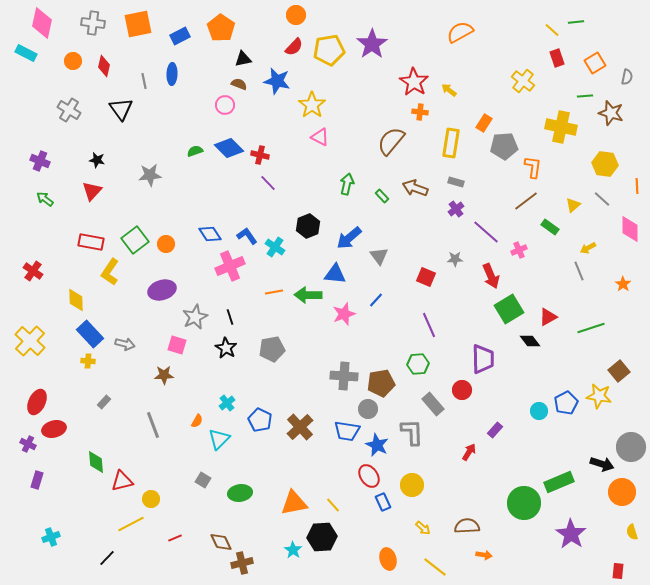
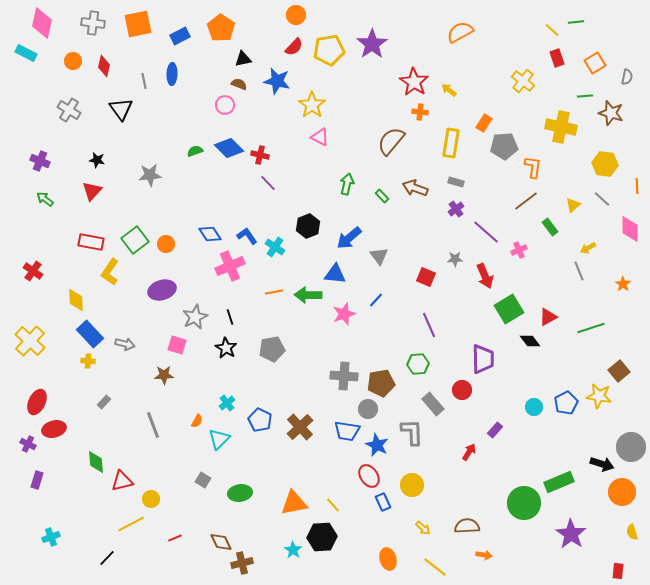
green rectangle at (550, 227): rotated 18 degrees clockwise
red arrow at (491, 276): moved 6 px left
cyan circle at (539, 411): moved 5 px left, 4 px up
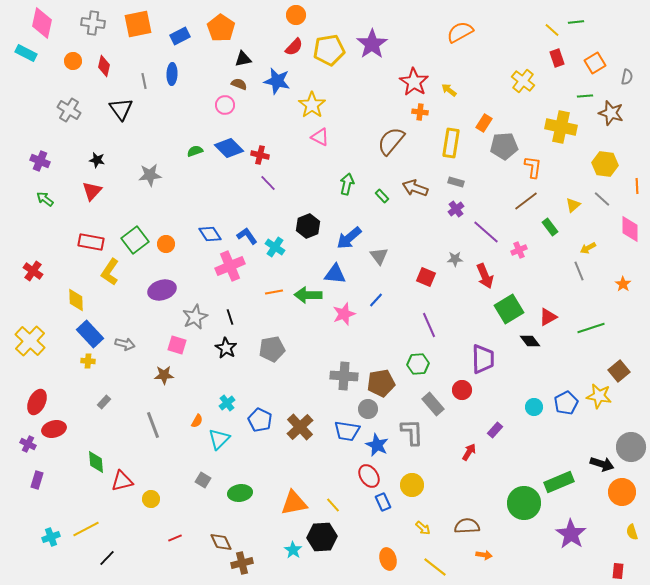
yellow line at (131, 524): moved 45 px left, 5 px down
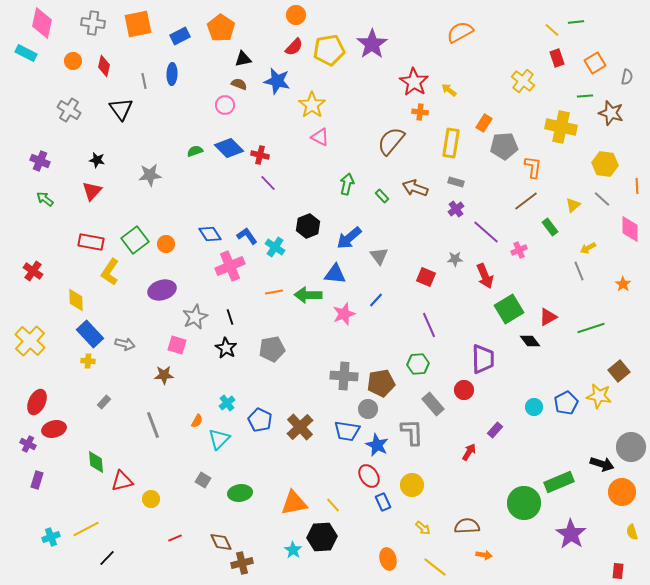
red circle at (462, 390): moved 2 px right
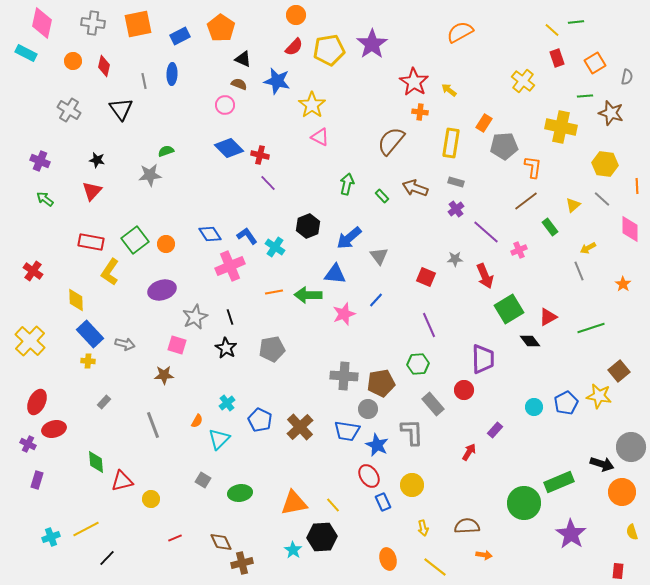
black triangle at (243, 59): rotated 36 degrees clockwise
green semicircle at (195, 151): moved 29 px left
yellow arrow at (423, 528): rotated 35 degrees clockwise
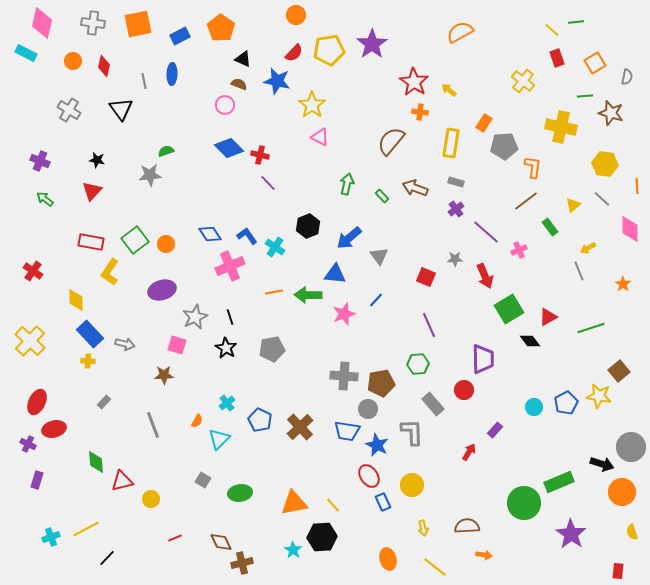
red semicircle at (294, 47): moved 6 px down
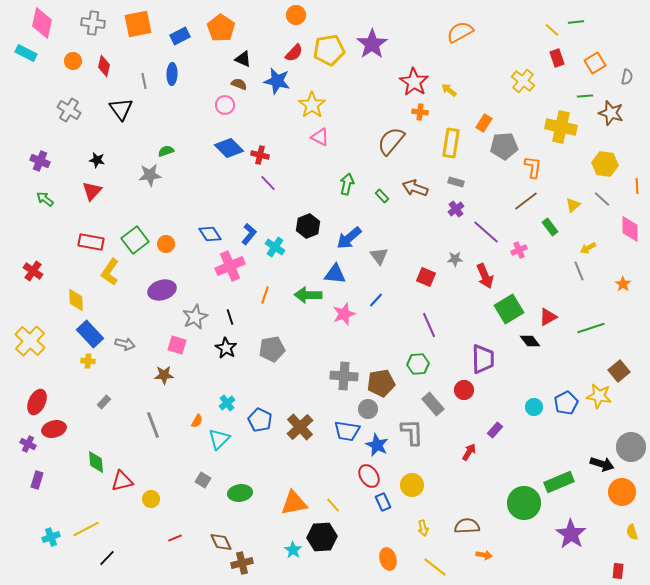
blue L-shape at (247, 236): moved 2 px right, 2 px up; rotated 75 degrees clockwise
orange line at (274, 292): moved 9 px left, 3 px down; rotated 60 degrees counterclockwise
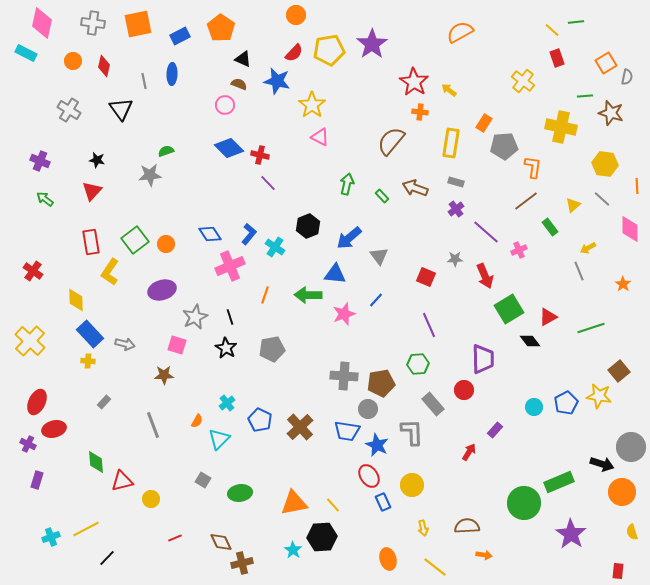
orange square at (595, 63): moved 11 px right
red rectangle at (91, 242): rotated 70 degrees clockwise
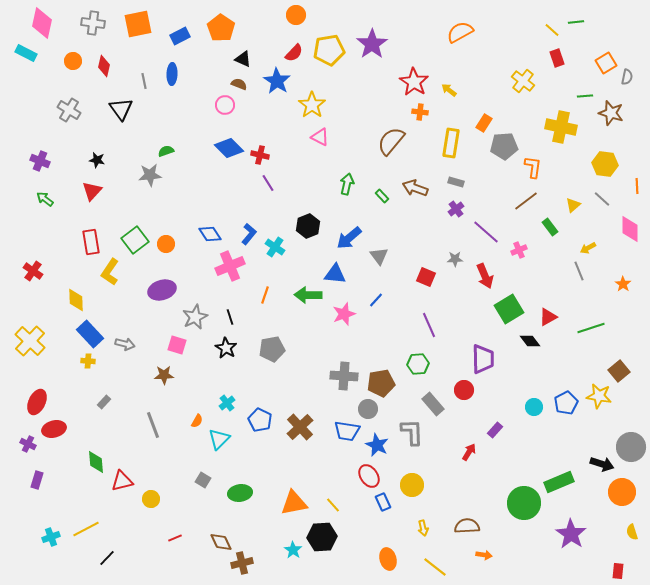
blue star at (277, 81): rotated 20 degrees clockwise
purple line at (268, 183): rotated 12 degrees clockwise
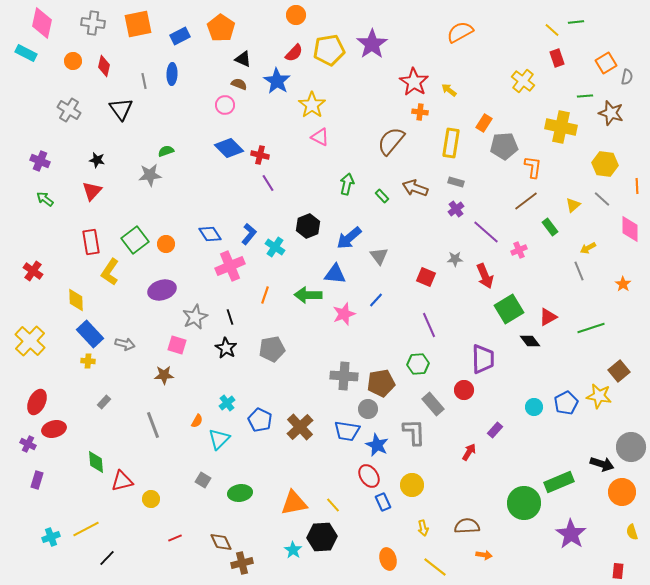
gray L-shape at (412, 432): moved 2 px right
